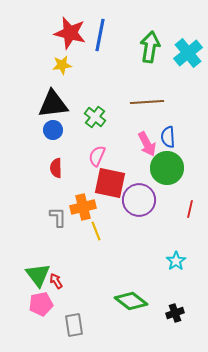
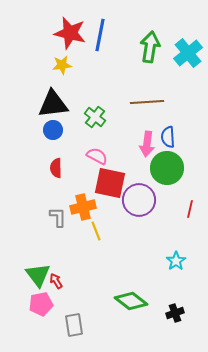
pink arrow: rotated 35 degrees clockwise
pink semicircle: rotated 95 degrees clockwise
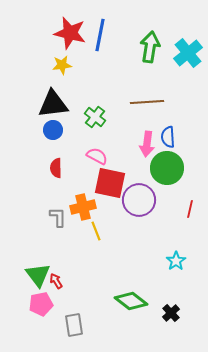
black cross: moved 4 px left; rotated 24 degrees counterclockwise
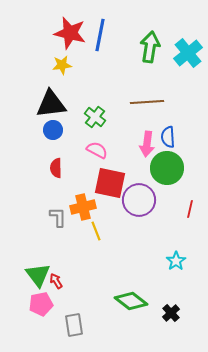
black triangle: moved 2 px left
pink semicircle: moved 6 px up
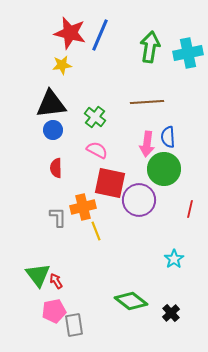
blue line: rotated 12 degrees clockwise
cyan cross: rotated 28 degrees clockwise
green circle: moved 3 px left, 1 px down
cyan star: moved 2 px left, 2 px up
pink pentagon: moved 13 px right, 7 px down
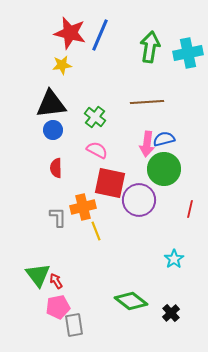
blue semicircle: moved 4 px left, 2 px down; rotated 80 degrees clockwise
pink pentagon: moved 4 px right, 4 px up
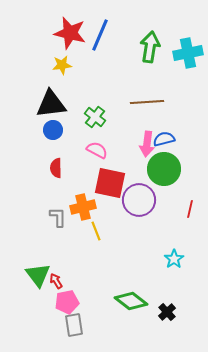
pink pentagon: moved 9 px right, 5 px up
black cross: moved 4 px left, 1 px up
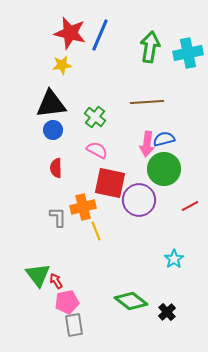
red line: moved 3 px up; rotated 48 degrees clockwise
